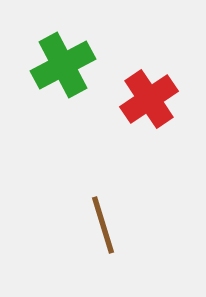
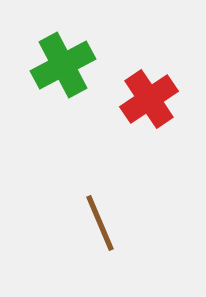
brown line: moved 3 px left, 2 px up; rotated 6 degrees counterclockwise
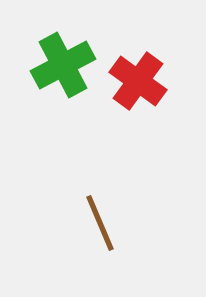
red cross: moved 11 px left, 18 px up; rotated 20 degrees counterclockwise
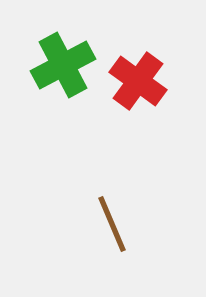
brown line: moved 12 px right, 1 px down
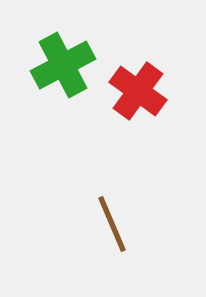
red cross: moved 10 px down
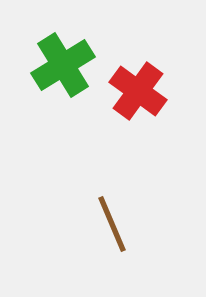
green cross: rotated 4 degrees counterclockwise
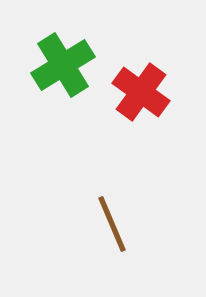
red cross: moved 3 px right, 1 px down
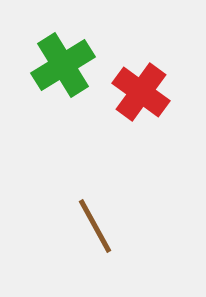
brown line: moved 17 px left, 2 px down; rotated 6 degrees counterclockwise
